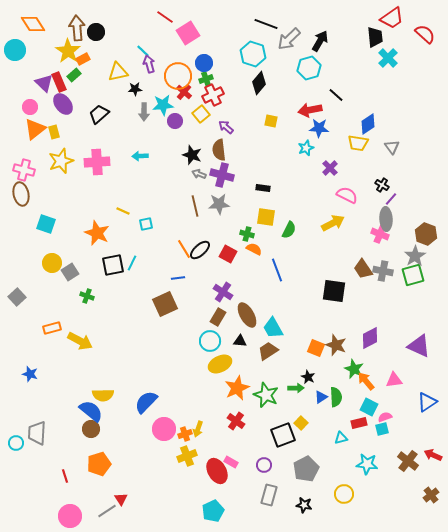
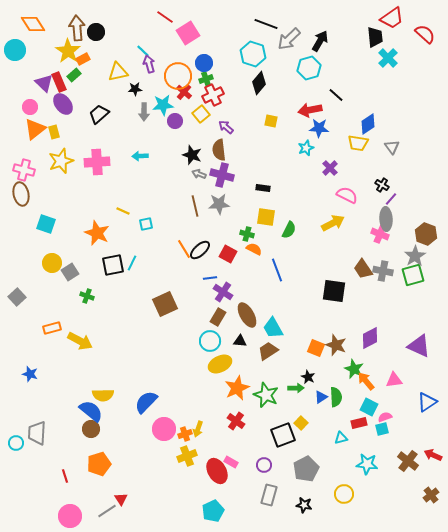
blue line at (178, 278): moved 32 px right
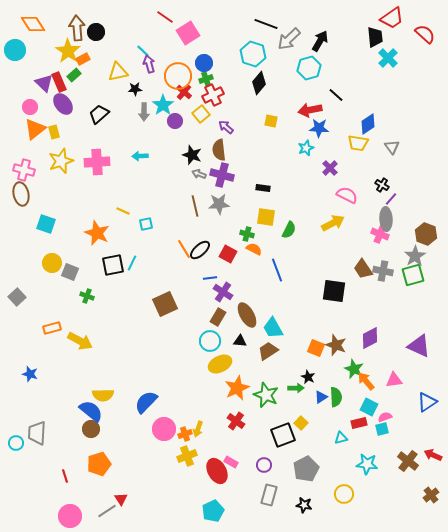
cyan star at (163, 105): rotated 30 degrees counterclockwise
gray square at (70, 272): rotated 36 degrees counterclockwise
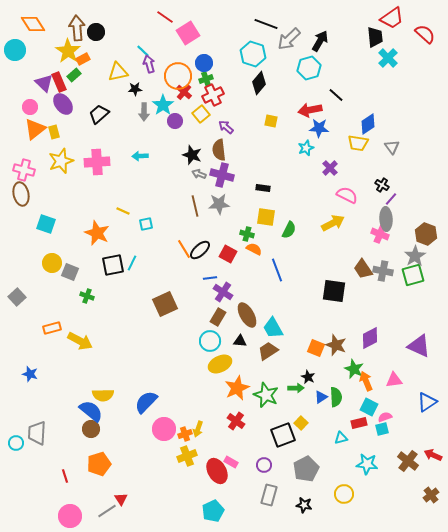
orange arrow at (366, 381): rotated 18 degrees clockwise
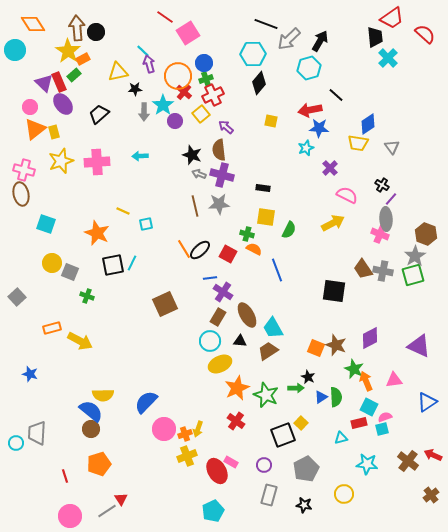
cyan hexagon at (253, 54): rotated 20 degrees counterclockwise
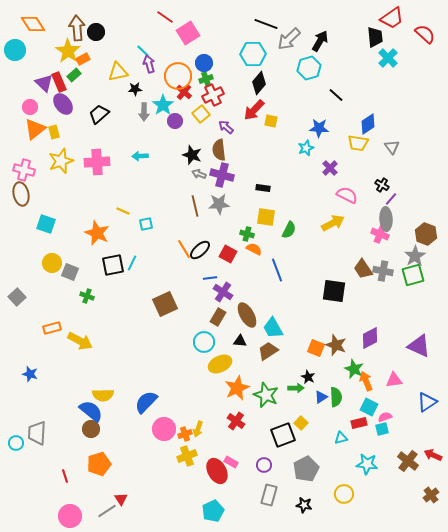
red arrow at (310, 110): moved 56 px left; rotated 35 degrees counterclockwise
cyan circle at (210, 341): moved 6 px left, 1 px down
